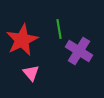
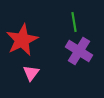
green line: moved 15 px right, 7 px up
pink triangle: rotated 18 degrees clockwise
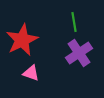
purple cross: moved 2 px down; rotated 24 degrees clockwise
pink triangle: rotated 48 degrees counterclockwise
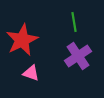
purple cross: moved 1 px left, 3 px down
